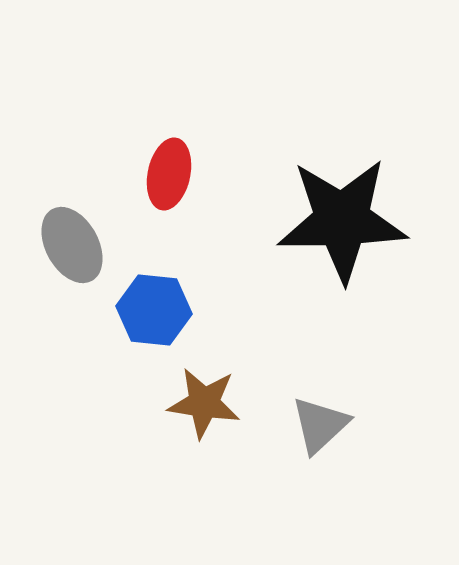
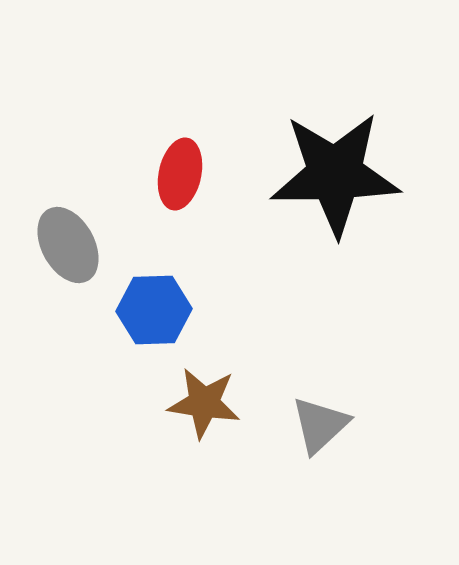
red ellipse: moved 11 px right
black star: moved 7 px left, 46 px up
gray ellipse: moved 4 px left
blue hexagon: rotated 8 degrees counterclockwise
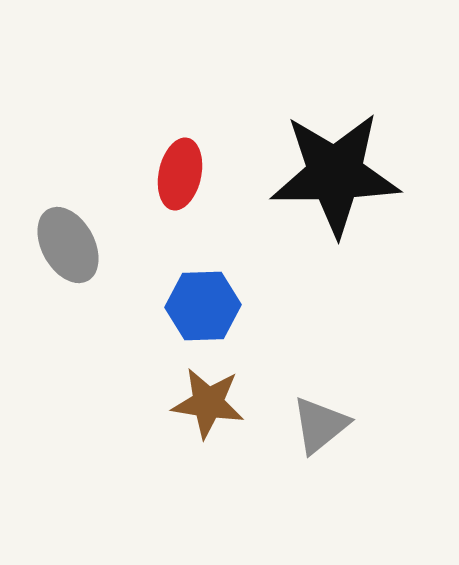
blue hexagon: moved 49 px right, 4 px up
brown star: moved 4 px right
gray triangle: rotated 4 degrees clockwise
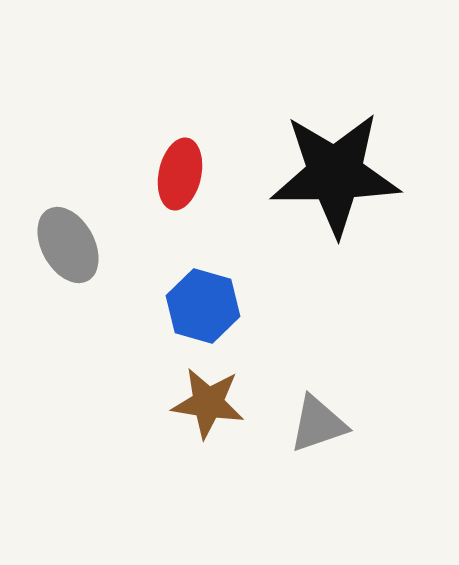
blue hexagon: rotated 18 degrees clockwise
gray triangle: moved 2 px left, 1 px up; rotated 20 degrees clockwise
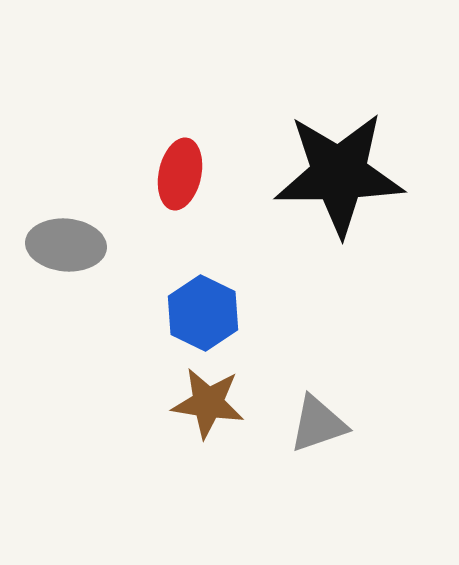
black star: moved 4 px right
gray ellipse: moved 2 px left; rotated 56 degrees counterclockwise
blue hexagon: moved 7 px down; rotated 10 degrees clockwise
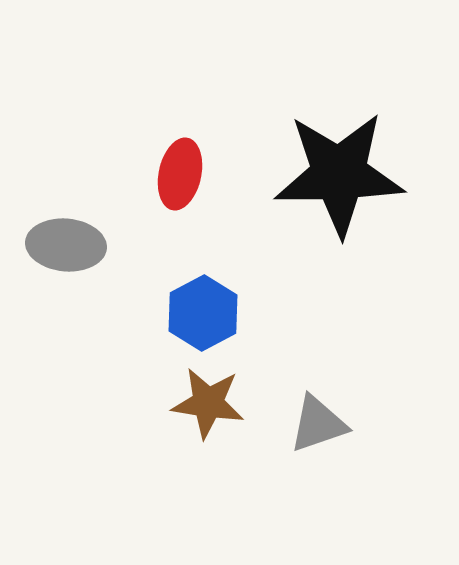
blue hexagon: rotated 6 degrees clockwise
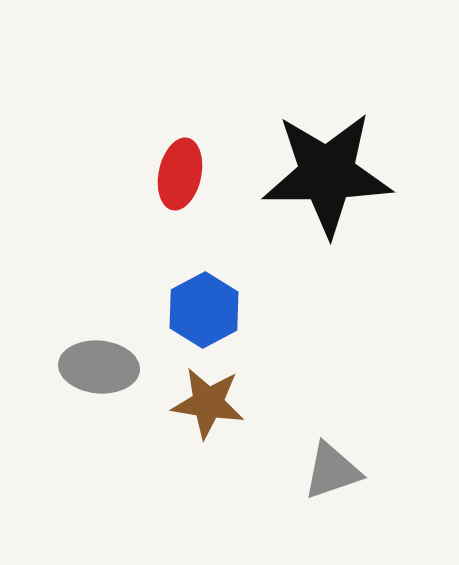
black star: moved 12 px left
gray ellipse: moved 33 px right, 122 px down
blue hexagon: moved 1 px right, 3 px up
gray triangle: moved 14 px right, 47 px down
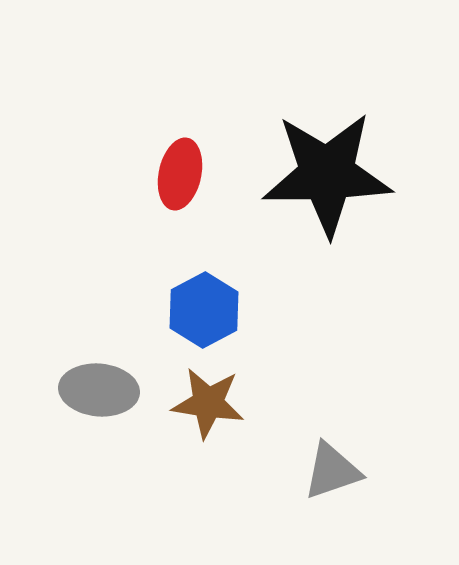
gray ellipse: moved 23 px down
